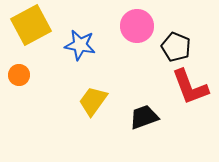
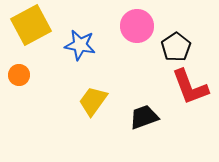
black pentagon: rotated 16 degrees clockwise
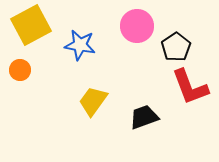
orange circle: moved 1 px right, 5 px up
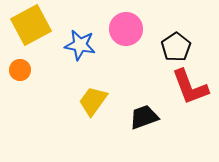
pink circle: moved 11 px left, 3 px down
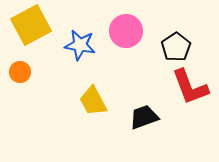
pink circle: moved 2 px down
orange circle: moved 2 px down
yellow trapezoid: rotated 64 degrees counterclockwise
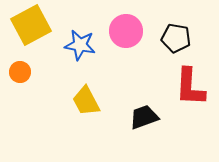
black pentagon: moved 9 px up; rotated 28 degrees counterclockwise
red L-shape: rotated 24 degrees clockwise
yellow trapezoid: moved 7 px left
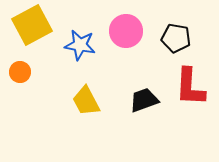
yellow square: moved 1 px right
black trapezoid: moved 17 px up
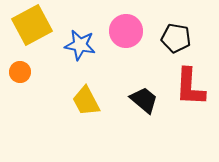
black trapezoid: rotated 60 degrees clockwise
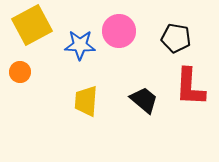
pink circle: moved 7 px left
blue star: rotated 8 degrees counterclockwise
yellow trapezoid: rotated 32 degrees clockwise
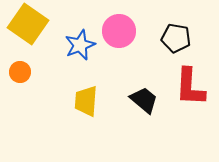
yellow square: moved 4 px left, 1 px up; rotated 27 degrees counterclockwise
blue star: rotated 24 degrees counterclockwise
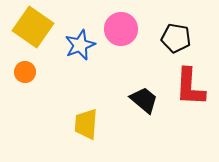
yellow square: moved 5 px right, 3 px down
pink circle: moved 2 px right, 2 px up
orange circle: moved 5 px right
yellow trapezoid: moved 23 px down
